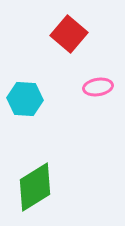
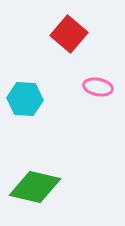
pink ellipse: rotated 20 degrees clockwise
green diamond: rotated 45 degrees clockwise
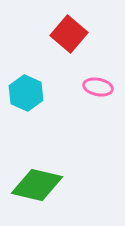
cyan hexagon: moved 1 px right, 6 px up; rotated 20 degrees clockwise
green diamond: moved 2 px right, 2 px up
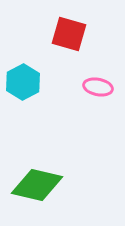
red square: rotated 24 degrees counterclockwise
cyan hexagon: moved 3 px left, 11 px up; rotated 8 degrees clockwise
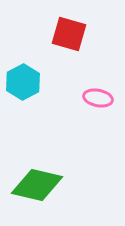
pink ellipse: moved 11 px down
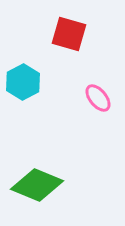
pink ellipse: rotated 40 degrees clockwise
green diamond: rotated 9 degrees clockwise
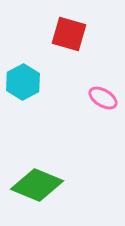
pink ellipse: moved 5 px right; rotated 20 degrees counterclockwise
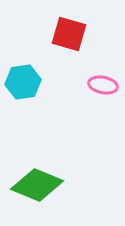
cyan hexagon: rotated 20 degrees clockwise
pink ellipse: moved 13 px up; rotated 20 degrees counterclockwise
